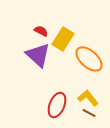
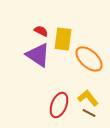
yellow rectangle: rotated 25 degrees counterclockwise
purple triangle: rotated 8 degrees counterclockwise
red ellipse: moved 2 px right
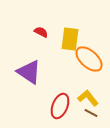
red semicircle: moved 1 px down
yellow rectangle: moved 7 px right
purple triangle: moved 9 px left, 17 px down
red ellipse: moved 1 px right, 1 px down
brown line: moved 2 px right
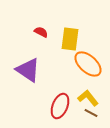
orange ellipse: moved 1 px left, 5 px down
purple triangle: moved 1 px left, 2 px up
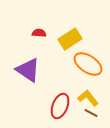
red semicircle: moved 2 px left, 1 px down; rotated 24 degrees counterclockwise
yellow rectangle: rotated 50 degrees clockwise
orange ellipse: rotated 8 degrees counterclockwise
